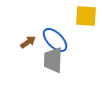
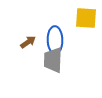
yellow square: moved 2 px down
blue ellipse: rotated 44 degrees clockwise
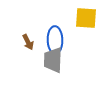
brown arrow: rotated 98 degrees clockwise
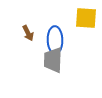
brown arrow: moved 9 px up
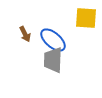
brown arrow: moved 3 px left, 1 px down
blue ellipse: moved 2 px left; rotated 48 degrees counterclockwise
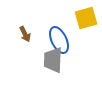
yellow square: rotated 20 degrees counterclockwise
blue ellipse: moved 6 px right; rotated 24 degrees clockwise
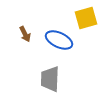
blue ellipse: rotated 40 degrees counterclockwise
gray trapezoid: moved 3 px left, 19 px down
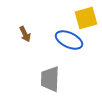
blue ellipse: moved 10 px right
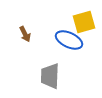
yellow square: moved 2 px left, 4 px down
gray trapezoid: moved 3 px up
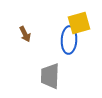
yellow square: moved 5 px left, 1 px down
blue ellipse: rotated 68 degrees clockwise
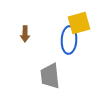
brown arrow: rotated 28 degrees clockwise
gray trapezoid: rotated 8 degrees counterclockwise
